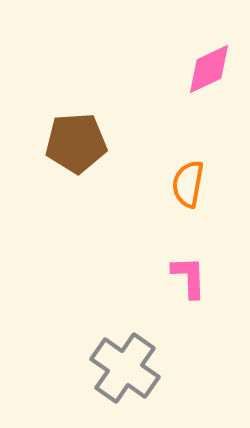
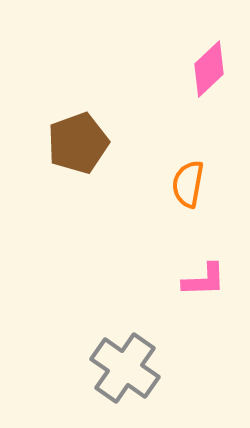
pink diamond: rotated 18 degrees counterclockwise
brown pentagon: moved 2 px right; rotated 16 degrees counterclockwise
pink L-shape: moved 15 px right, 3 px down; rotated 90 degrees clockwise
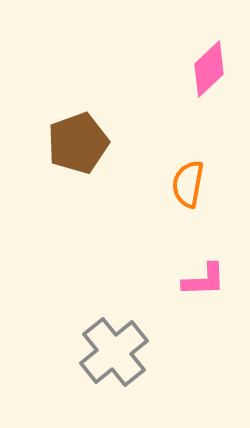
gray cross: moved 11 px left, 16 px up; rotated 16 degrees clockwise
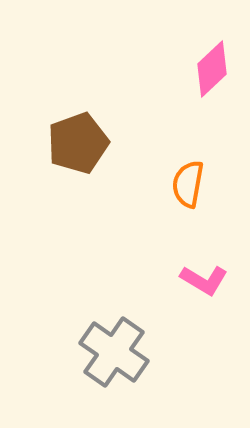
pink diamond: moved 3 px right
pink L-shape: rotated 33 degrees clockwise
gray cross: rotated 16 degrees counterclockwise
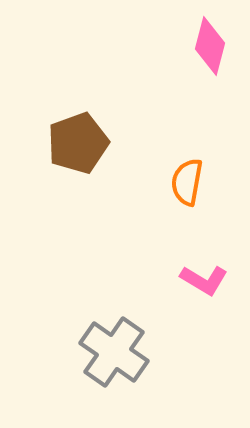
pink diamond: moved 2 px left, 23 px up; rotated 32 degrees counterclockwise
orange semicircle: moved 1 px left, 2 px up
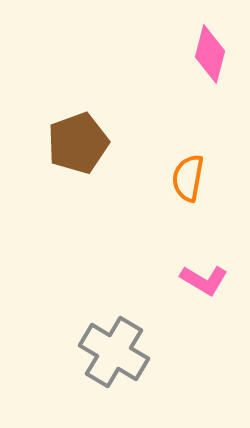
pink diamond: moved 8 px down
orange semicircle: moved 1 px right, 4 px up
gray cross: rotated 4 degrees counterclockwise
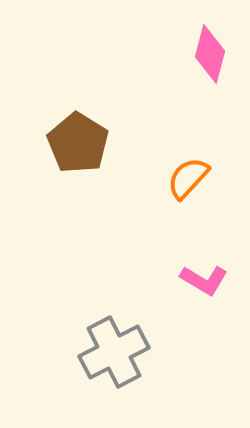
brown pentagon: rotated 20 degrees counterclockwise
orange semicircle: rotated 33 degrees clockwise
gray cross: rotated 32 degrees clockwise
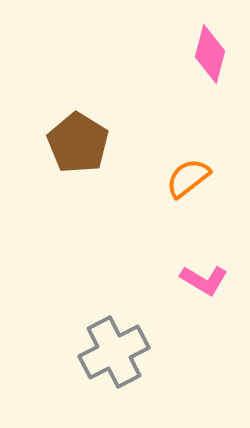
orange semicircle: rotated 9 degrees clockwise
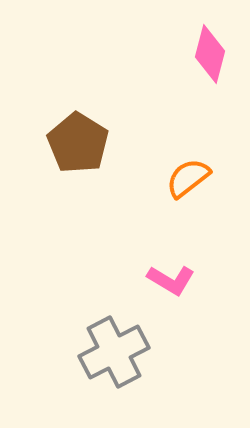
pink L-shape: moved 33 px left
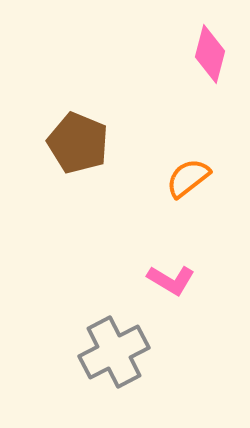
brown pentagon: rotated 10 degrees counterclockwise
